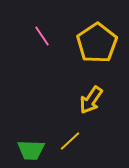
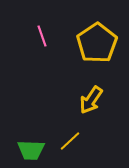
pink line: rotated 15 degrees clockwise
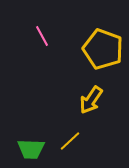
pink line: rotated 10 degrees counterclockwise
yellow pentagon: moved 6 px right, 6 px down; rotated 18 degrees counterclockwise
green trapezoid: moved 1 px up
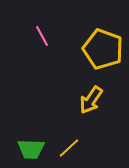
yellow line: moved 1 px left, 7 px down
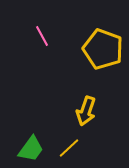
yellow arrow: moved 5 px left, 11 px down; rotated 16 degrees counterclockwise
green trapezoid: rotated 56 degrees counterclockwise
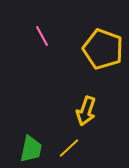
green trapezoid: rotated 24 degrees counterclockwise
